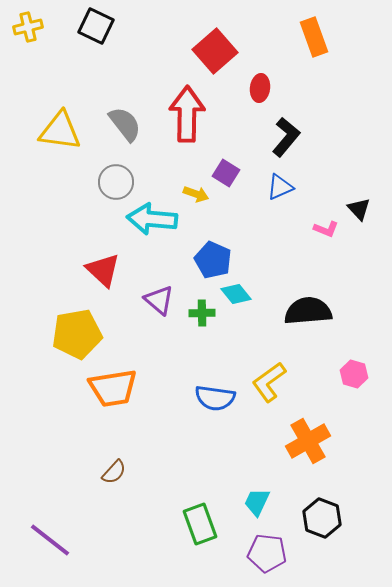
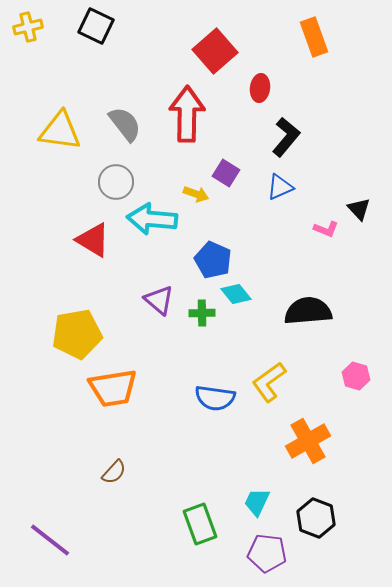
red triangle: moved 10 px left, 30 px up; rotated 12 degrees counterclockwise
pink hexagon: moved 2 px right, 2 px down
black hexagon: moved 6 px left
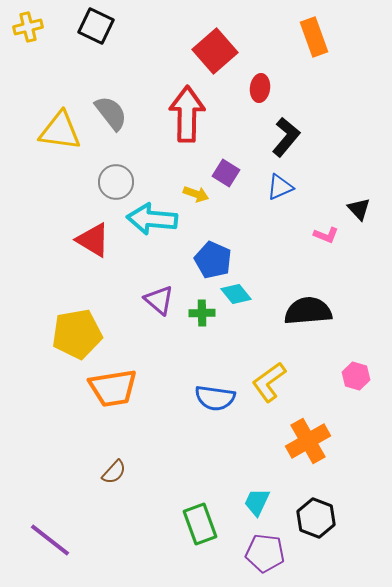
gray semicircle: moved 14 px left, 11 px up
pink L-shape: moved 6 px down
purple pentagon: moved 2 px left
